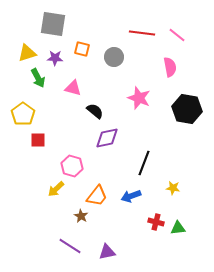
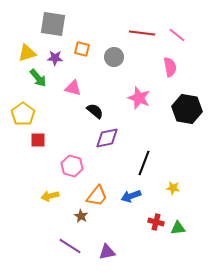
green arrow: rotated 12 degrees counterclockwise
yellow arrow: moved 6 px left, 7 px down; rotated 30 degrees clockwise
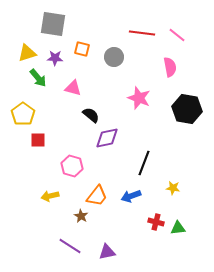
black semicircle: moved 4 px left, 4 px down
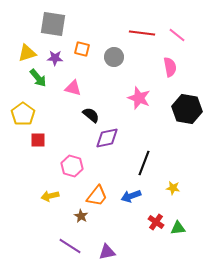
red cross: rotated 21 degrees clockwise
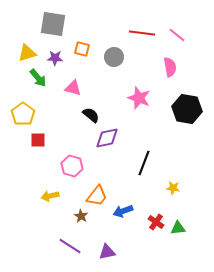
blue arrow: moved 8 px left, 15 px down
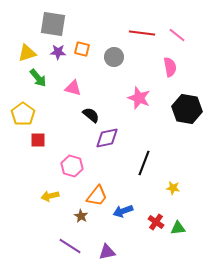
purple star: moved 3 px right, 6 px up
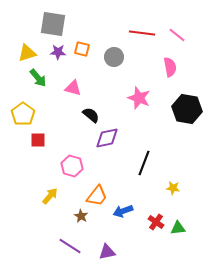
yellow arrow: rotated 144 degrees clockwise
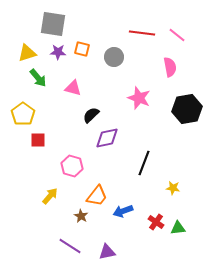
black hexagon: rotated 20 degrees counterclockwise
black semicircle: rotated 84 degrees counterclockwise
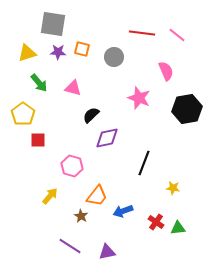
pink semicircle: moved 4 px left, 4 px down; rotated 12 degrees counterclockwise
green arrow: moved 1 px right, 5 px down
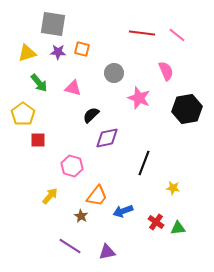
gray circle: moved 16 px down
